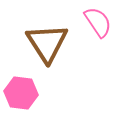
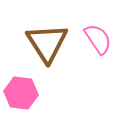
pink semicircle: moved 17 px down
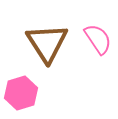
pink hexagon: rotated 24 degrees counterclockwise
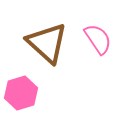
brown triangle: rotated 15 degrees counterclockwise
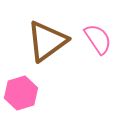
brown triangle: moved 2 px up; rotated 42 degrees clockwise
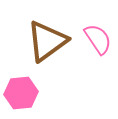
pink hexagon: rotated 12 degrees clockwise
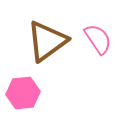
pink hexagon: moved 2 px right
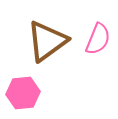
pink semicircle: rotated 56 degrees clockwise
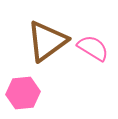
pink semicircle: moved 5 px left, 9 px down; rotated 80 degrees counterclockwise
